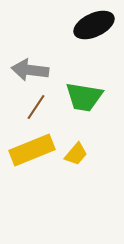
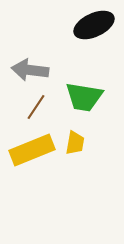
yellow trapezoid: moved 1 px left, 11 px up; rotated 30 degrees counterclockwise
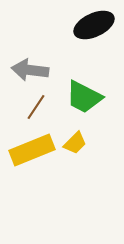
green trapezoid: rotated 18 degrees clockwise
yellow trapezoid: rotated 35 degrees clockwise
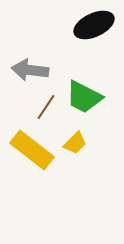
brown line: moved 10 px right
yellow rectangle: rotated 60 degrees clockwise
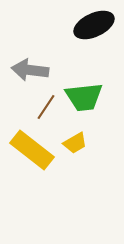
green trapezoid: rotated 33 degrees counterclockwise
yellow trapezoid: rotated 15 degrees clockwise
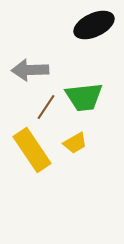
gray arrow: rotated 9 degrees counterclockwise
yellow rectangle: rotated 18 degrees clockwise
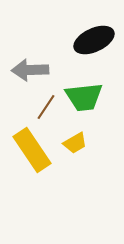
black ellipse: moved 15 px down
